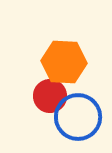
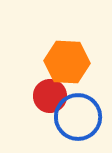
orange hexagon: moved 3 px right
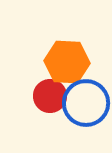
blue circle: moved 8 px right, 14 px up
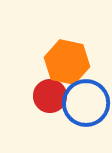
orange hexagon: rotated 9 degrees clockwise
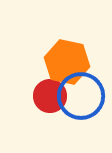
blue circle: moved 5 px left, 7 px up
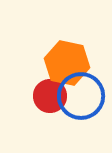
orange hexagon: moved 1 px down
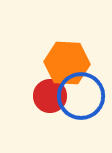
orange hexagon: rotated 9 degrees counterclockwise
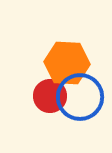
blue circle: moved 1 px left, 1 px down
